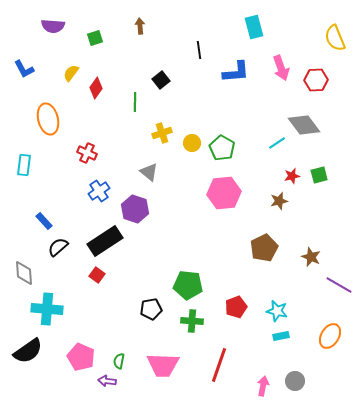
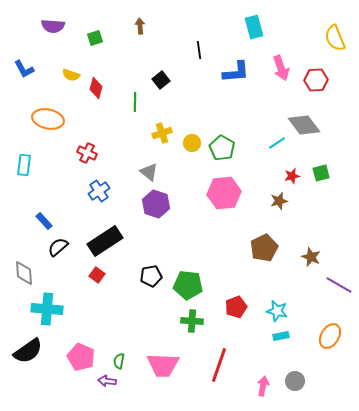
yellow semicircle at (71, 73): moved 2 px down; rotated 108 degrees counterclockwise
red diamond at (96, 88): rotated 20 degrees counterclockwise
orange ellipse at (48, 119): rotated 64 degrees counterclockwise
green square at (319, 175): moved 2 px right, 2 px up
purple hexagon at (135, 209): moved 21 px right, 5 px up
black pentagon at (151, 309): moved 33 px up
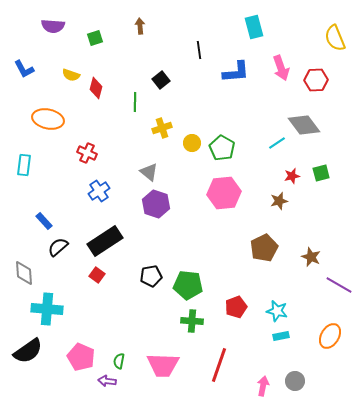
yellow cross at (162, 133): moved 5 px up
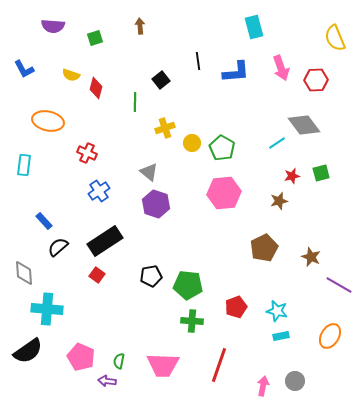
black line at (199, 50): moved 1 px left, 11 px down
orange ellipse at (48, 119): moved 2 px down
yellow cross at (162, 128): moved 3 px right
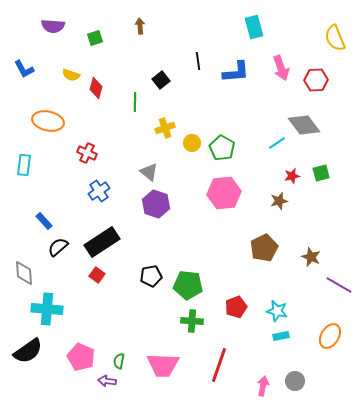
black rectangle at (105, 241): moved 3 px left, 1 px down
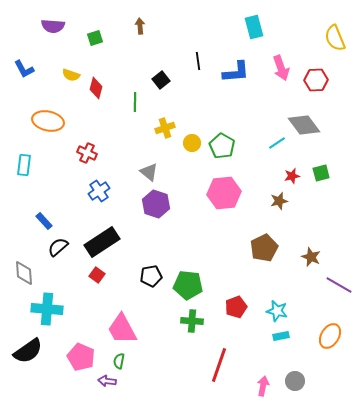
green pentagon at (222, 148): moved 2 px up
pink trapezoid at (163, 365): moved 41 px left, 36 px up; rotated 60 degrees clockwise
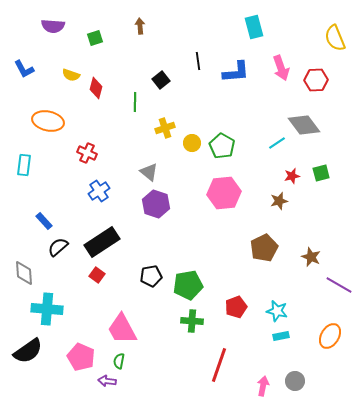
green pentagon at (188, 285): rotated 16 degrees counterclockwise
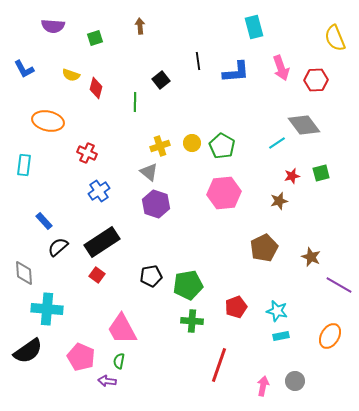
yellow cross at (165, 128): moved 5 px left, 18 px down
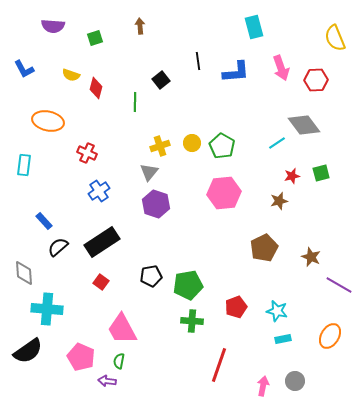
gray triangle at (149, 172): rotated 30 degrees clockwise
red square at (97, 275): moved 4 px right, 7 px down
cyan rectangle at (281, 336): moved 2 px right, 3 px down
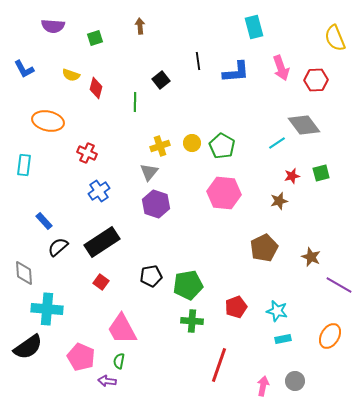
pink hexagon at (224, 193): rotated 12 degrees clockwise
black semicircle at (28, 351): moved 4 px up
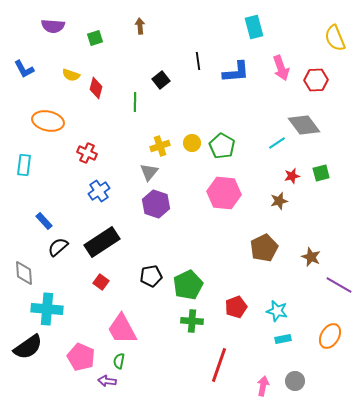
green pentagon at (188, 285): rotated 16 degrees counterclockwise
